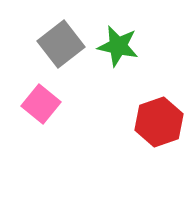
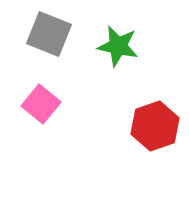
gray square: moved 12 px left, 10 px up; rotated 30 degrees counterclockwise
red hexagon: moved 4 px left, 4 px down
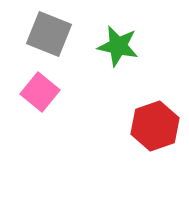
pink square: moved 1 px left, 12 px up
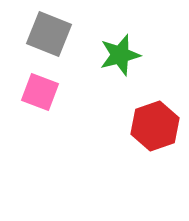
green star: moved 2 px right, 9 px down; rotated 27 degrees counterclockwise
pink square: rotated 18 degrees counterclockwise
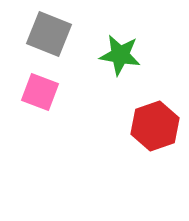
green star: rotated 24 degrees clockwise
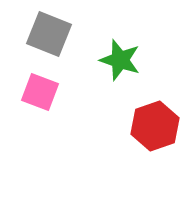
green star: moved 5 px down; rotated 9 degrees clockwise
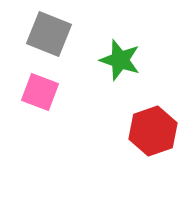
red hexagon: moved 2 px left, 5 px down
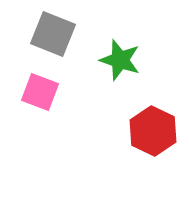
gray square: moved 4 px right
red hexagon: rotated 15 degrees counterclockwise
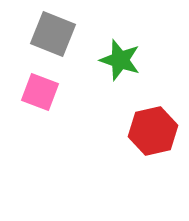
red hexagon: rotated 21 degrees clockwise
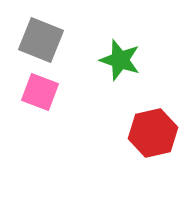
gray square: moved 12 px left, 6 px down
red hexagon: moved 2 px down
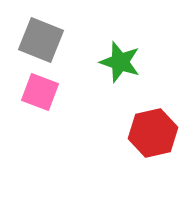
green star: moved 2 px down
